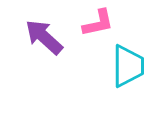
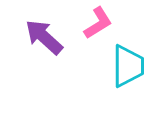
pink L-shape: rotated 20 degrees counterclockwise
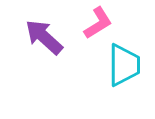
cyan trapezoid: moved 4 px left, 1 px up
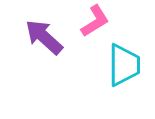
pink L-shape: moved 3 px left, 2 px up
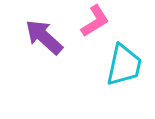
cyan trapezoid: rotated 12 degrees clockwise
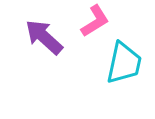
cyan trapezoid: moved 2 px up
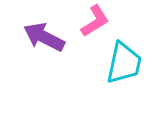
purple arrow: rotated 15 degrees counterclockwise
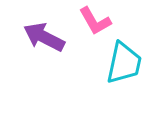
pink L-shape: rotated 92 degrees clockwise
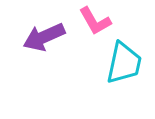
purple arrow: rotated 51 degrees counterclockwise
